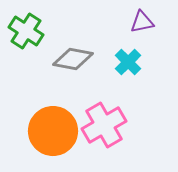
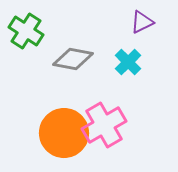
purple triangle: rotated 15 degrees counterclockwise
orange circle: moved 11 px right, 2 px down
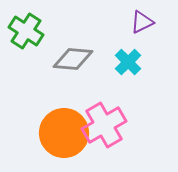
gray diamond: rotated 6 degrees counterclockwise
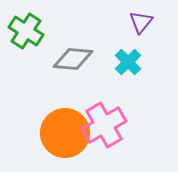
purple triangle: moved 1 px left; rotated 25 degrees counterclockwise
orange circle: moved 1 px right
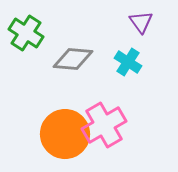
purple triangle: rotated 15 degrees counterclockwise
green cross: moved 2 px down
cyan cross: rotated 12 degrees counterclockwise
orange circle: moved 1 px down
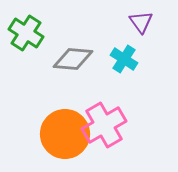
cyan cross: moved 4 px left, 3 px up
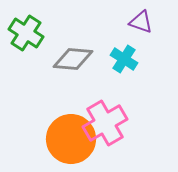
purple triangle: rotated 35 degrees counterclockwise
pink cross: moved 1 px right, 2 px up
orange circle: moved 6 px right, 5 px down
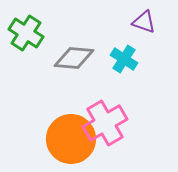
purple triangle: moved 3 px right
gray diamond: moved 1 px right, 1 px up
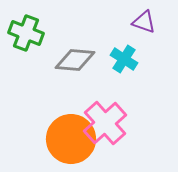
green cross: rotated 12 degrees counterclockwise
gray diamond: moved 1 px right, 2 px down
pink cross: rotated 12 degrees counterclockwise
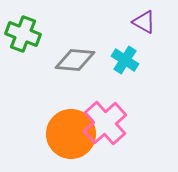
purple triangle: rotated 10 degrees clockwise
green cross: moved 3 px left, 1 px down
cyan cross: moved 1 px right, 1 px down
orange circle: moved 5 px up
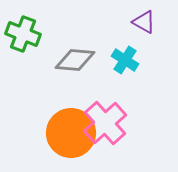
orange circle: moved 1 px up
